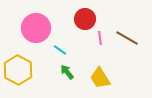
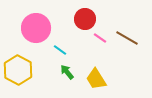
pink line: rotated 48 degrees counterclockwise
yellow trapezoid: moved 4 px left, 1 px down
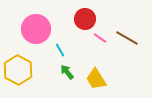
pink circle: moved 1 px down
cyan line: rotated 24 degrees clockwise
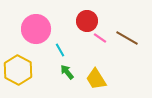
red circle: moved 2 px right, 2 px down
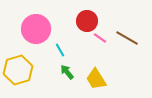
yellow hexagon: rotated 16 degrees clockwise
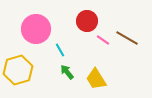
pink line: moved 3 px right, 2 px down
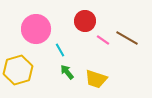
red circle: moved 2 px left
yellow trapezoid: rotated 40 degrees counterclockwise
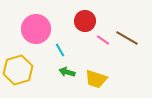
green arrow: rotated 35 degrees counterclockwise
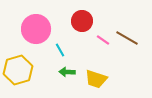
red circle: moved 3 px left
green arrow: rotated 14 degrees counterclockwise
